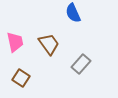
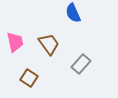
brown square: moved 8 px right
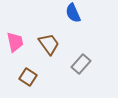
brown square: moved 1 px left, 1 px up
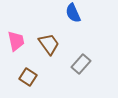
pink trapezoid: moved 1 px right, 1 px up
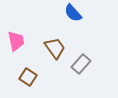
blue semicircle: rotated 18 degrees counterclockwise
brown trapezoid: moved 6 px right, 4 px down
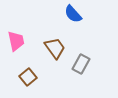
blue semicircle: moved 1 px down
gray rectangle: rotated 12 degrees counterclockwise
brown square: rotated 18 degrees clockwise
